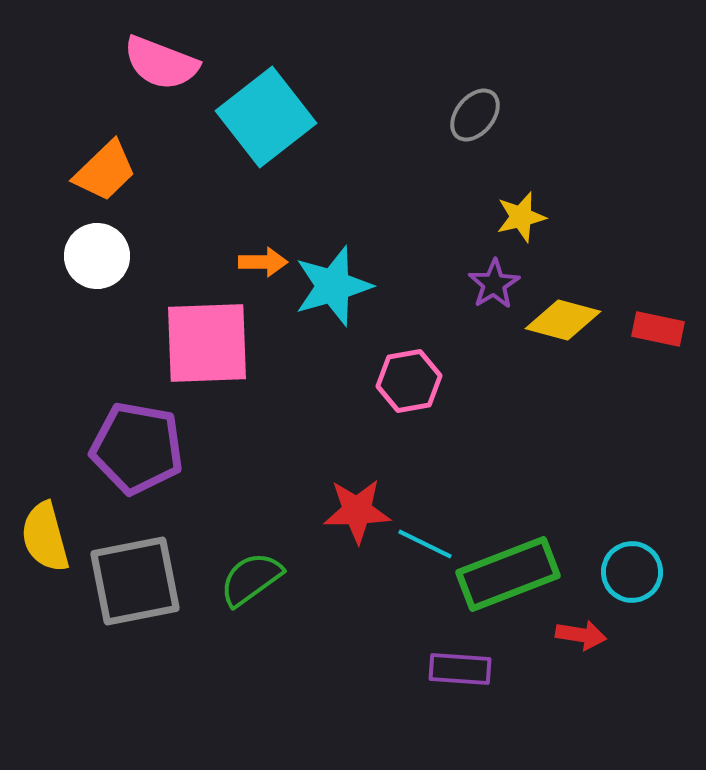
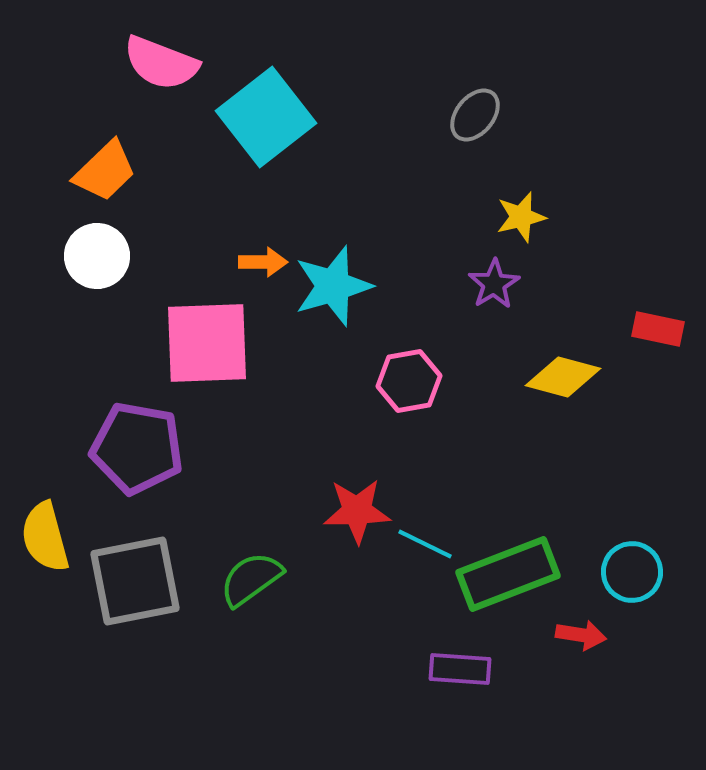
yellow diamond: moved 57 px down
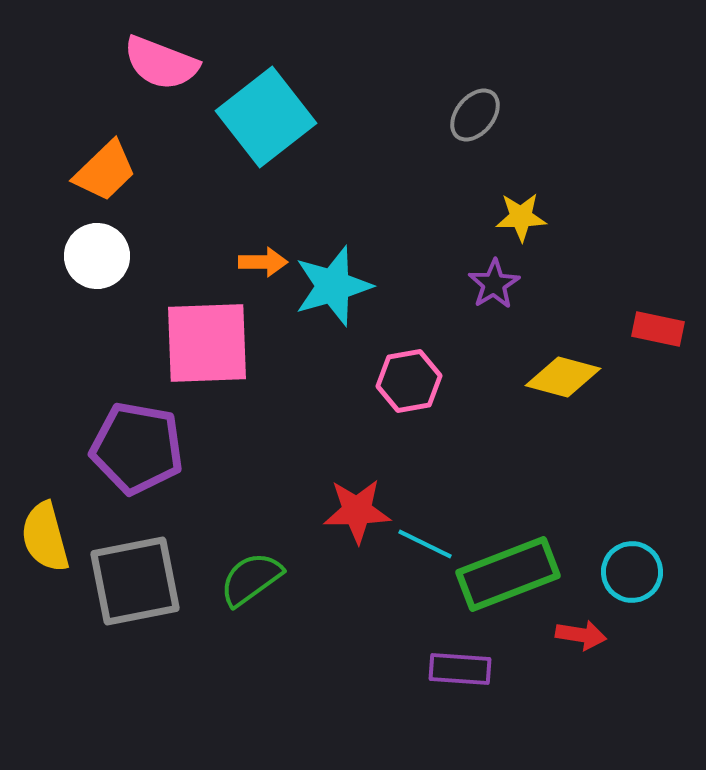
yellow star: rotated 12 degrees clockwise
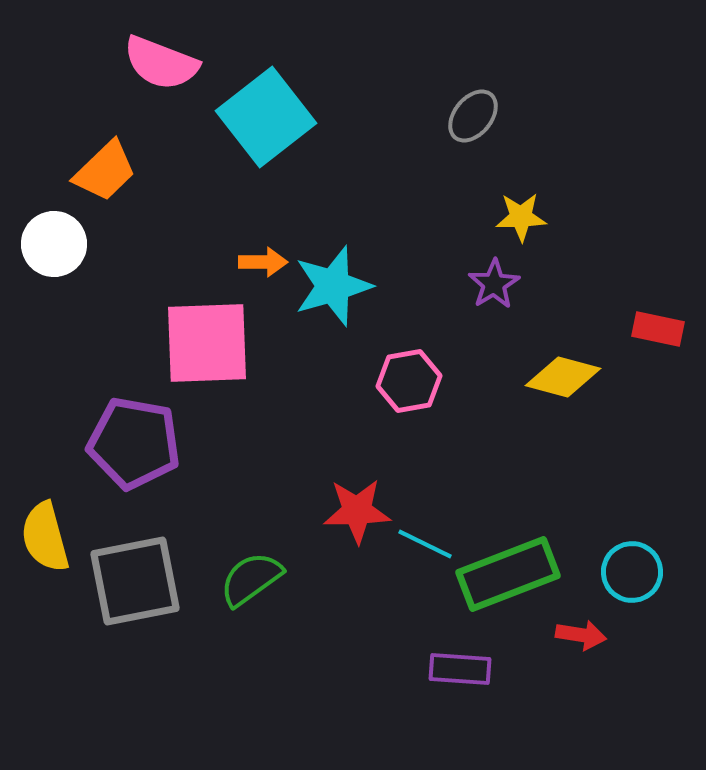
gray ellipse: moved 2 px left, 1 px down
white circle: moved 43 px left, 12 px up
purple pentagon: moved 3 px left, 5 px up
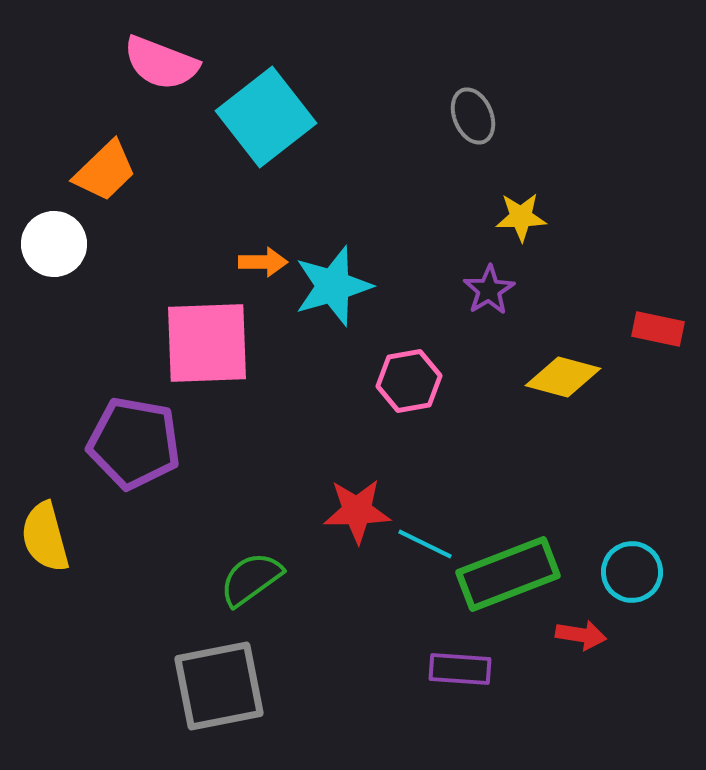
gray ellipse: rotated 62 degrees counterclockwise
purple star: moved 5 px left, 6 px down
gray square: moved 84 px right, 105 px down
